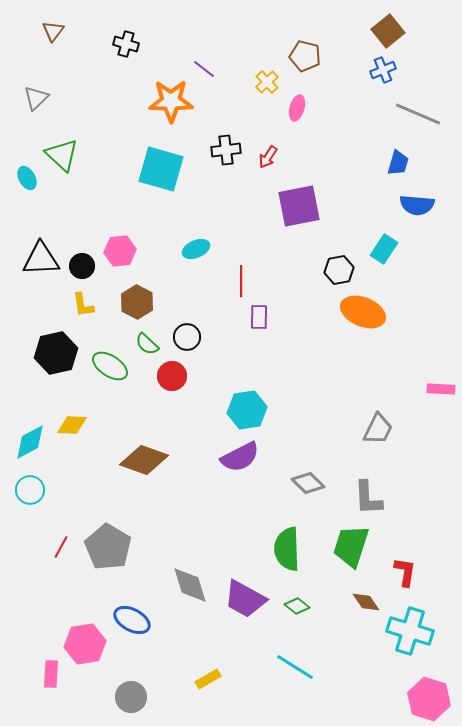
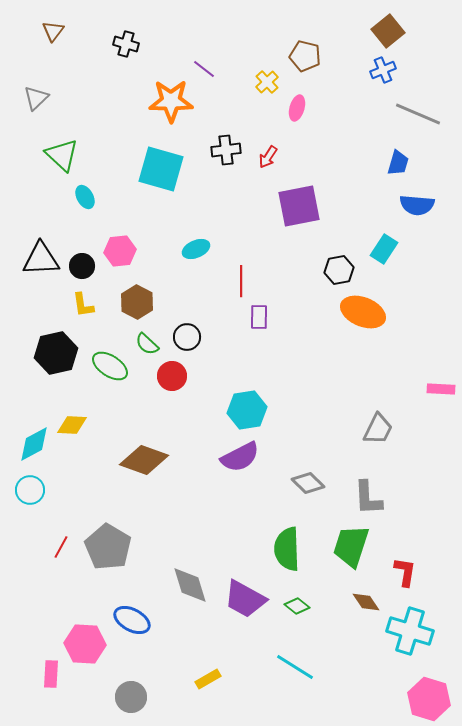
cyan ellipse at (27, 178): moved 58 px right, 19 px down
cyan diamond at (30, 442): moved 4 px right, 2 px down
pink hexagon at (85, 644): rotated 12 degrees clockwise
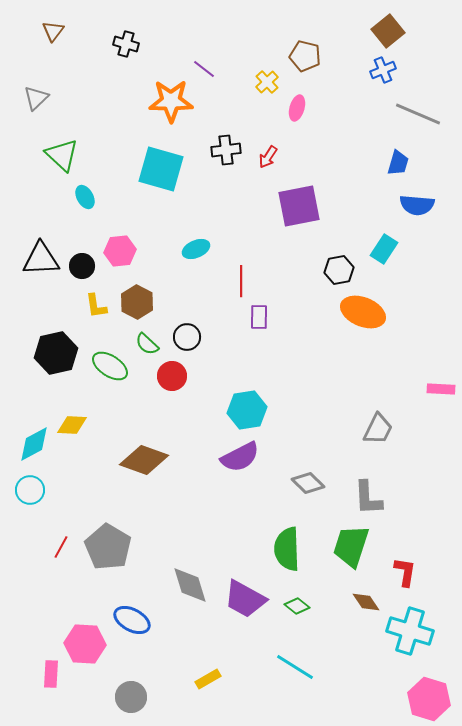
yellow L-shape at (83, 305): moved 13 px right, 1 px down
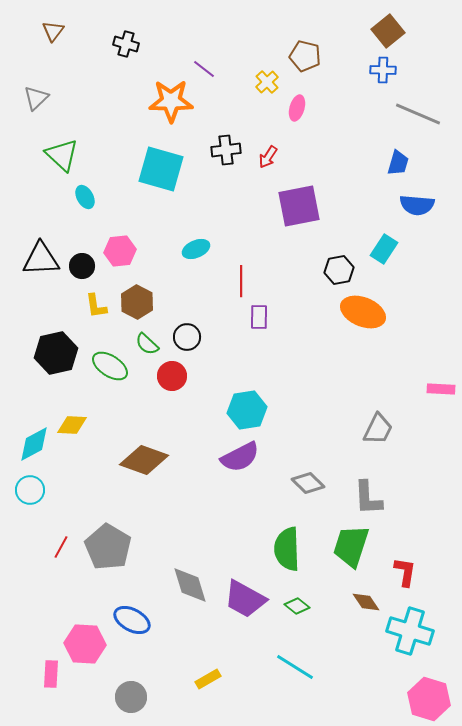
blue cross at (383, 70): rotated 25 degrees clockwise
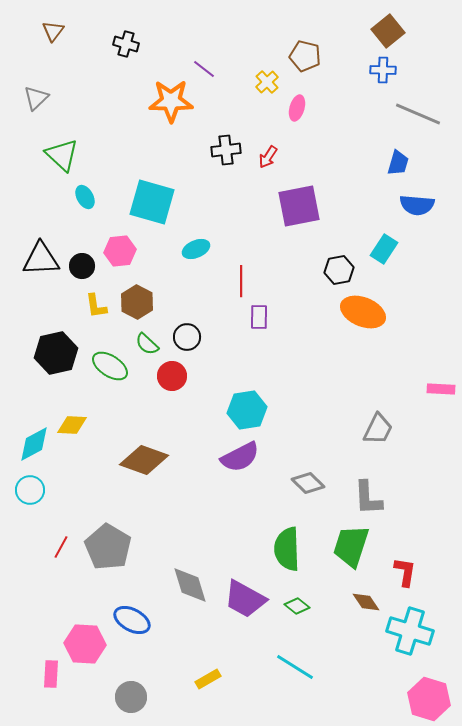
cyan square at (161, 169): moved 9 px left, 33 px down
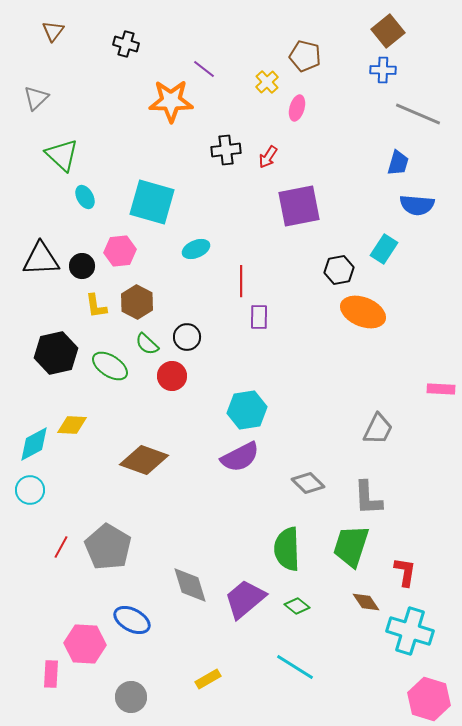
purple trapezoid at (245, 599): rotated 111 degrees clockwise
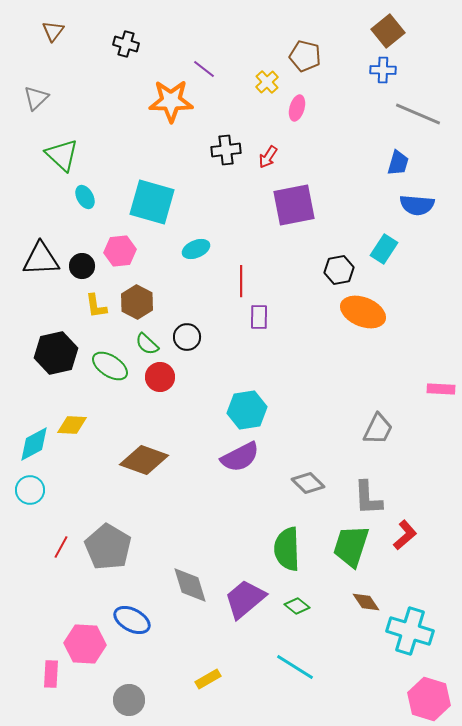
purple square at (299, 206): moved 5 px left, 1 px up
red circle at (172, 376): moved 12 px left, 1 px down
red L-shape at (405, 572): moved 37 px up; rotated 40 degrees clockwise
gray circle at (131, 697): moved 2 px left, 3 px down
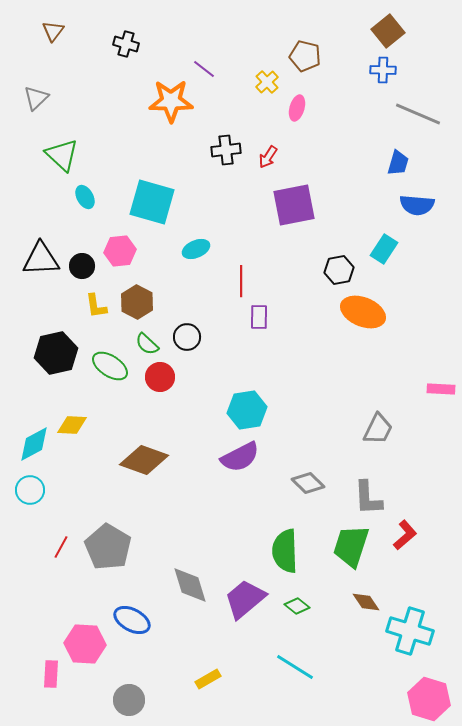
green semicircle at (287, 549): moved 2 px left, 2 px down
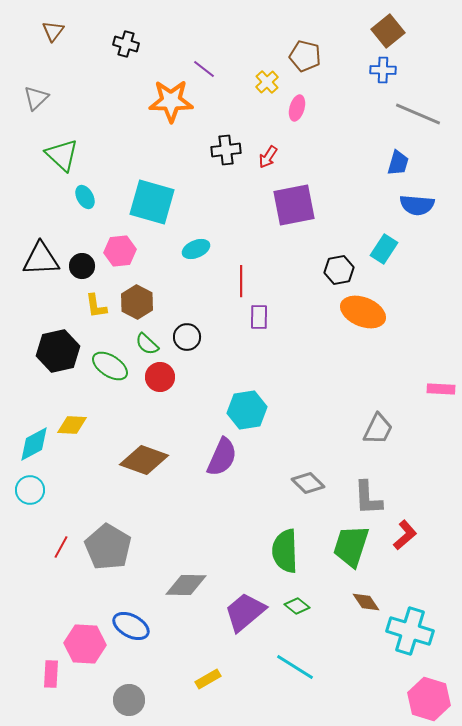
black hexagon at (56, 353): moved 2 px right, 2 px up
purple semicircle at (240, 457): moved 18 px left; rotated 39 degrees counterclockwise
gray diamond at (190, 585): moved 4 px left; rotated 72 degrees counterclockwise
purple trapezoid at (245, 599): moved 13 px down
blue ellipse at (132, 620): moved 1 px left, 6 px down
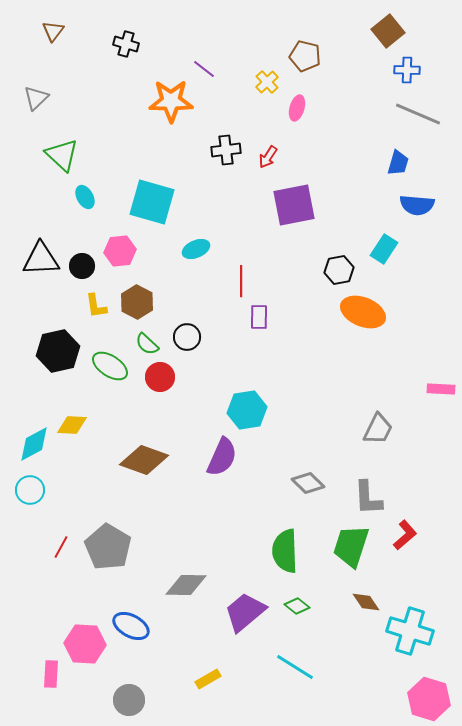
blue cross at (383, 70): moved 24 px right
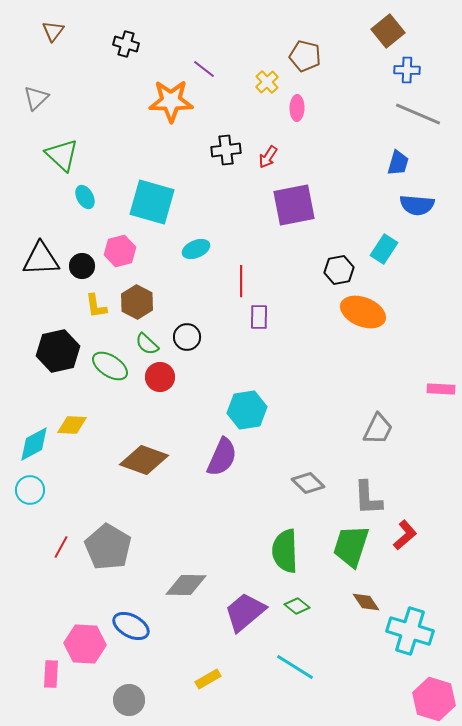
pink ellipse at (297, 108): rotated 15 degrees counterclockwise
pink hexagon at (120, 251): rotated 8 degrees counterclockwise
pink hexagon at (429, 699): moved 5 px right
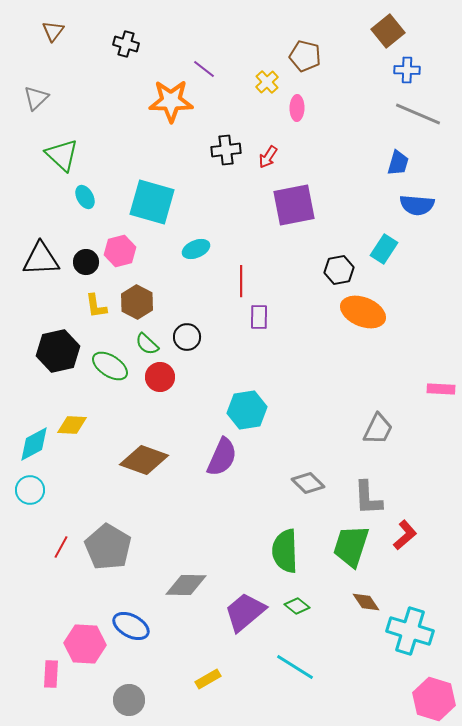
black circle at (82, 266): moved 4 px right, 4 px up
